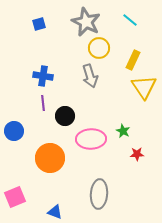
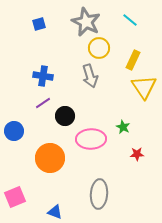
purple line: rotated 63 degrees clockwise
green star: moved 4 px up
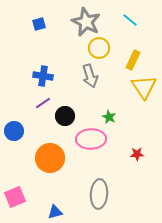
green star: moved 14 px left, 10 px up
blue triangle: rotated 35 degrees counterclockwise
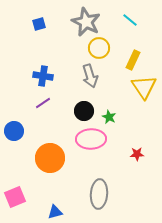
black circle: moved 19 px right, 5 px up
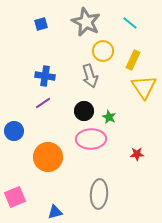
cyan line: moved 3 px down
blue square: moved 2 px right
yellow circle: moved 4 px right, 3 px down
blue cross: moved 2 px right
orange circle: moved 2 px left, 1 px up
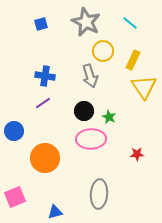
orange circle: moved 3 px left, 1 px down
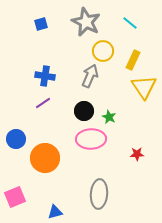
gray arrow: rotated 140 degrees counterclockwise
blue circle: moved 2 px right, 8 px down
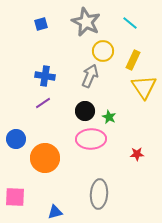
black circle: moved 1 px right
pink square: rotated 25 degrees clockwise
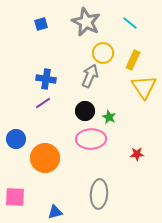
yellow circle: moved 2 px down
blue cross: moved 1 px right, 3 px down
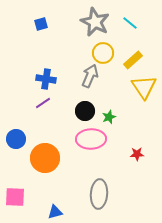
gray star: moved 9 px right
yellow rectangle: rotated 24 degrees clockwise
green star: rotated 24 degrees clockwise
